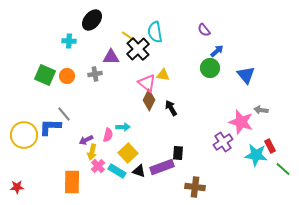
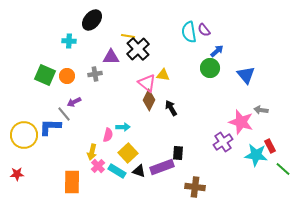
cyan semicircle: moved 34 px right
yellow line: rotated 24 degrees counterclockwise
purple arrow: moved 12 px left, 38 px up
red star: moved 13 px up
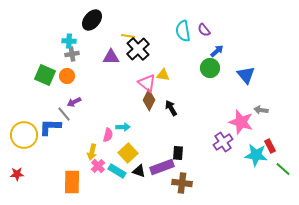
cyan semicircle: moved 6 px left, 1 px up
gray cross: moved 23 px left, 20 px up
brown cross: moved 13 px left, 4 px up
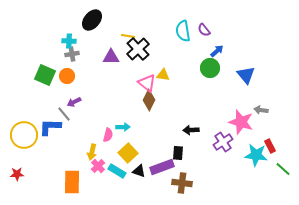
black arrow: moved 20 px right, 22 px down; rotated 63 degrees counterclockwise
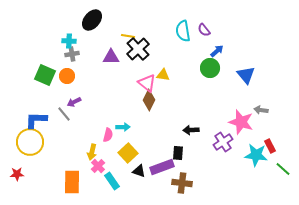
blue L-shape: moved 14 px left, 7 px up
yellow circle: moved 6 px right, 7 px down
cyan rectangle: moved 5 px left, 10 px down; rotated 24 degrees clockwise
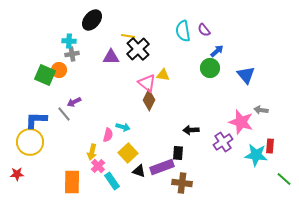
orange circle: moved 8 px left, 6 px up
cyan arrow: rotated 16 degrees clockwise
red rectangle: rotated 32 degrees clockwise
green line: moved 1 px right, 10 px down
